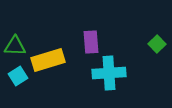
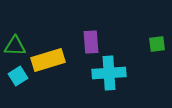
green square: rotated 36 degrees clockwise
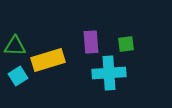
green square: moved 31 px left
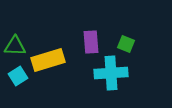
green square: rotated 30 degrees clockwise
cyan cross: moved 2 px right
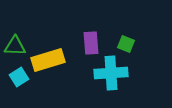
purple rectangle: moved 1 px down
cyan square: moved 1 px right, 1 px down
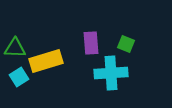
green triangle: moved 2 px down
yellow rectangle: moved 2 px left, 1 px down
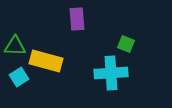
purple rectangle: moved 14 px left, 24 px up
green triangle: moved 2 px up
yellow rectangle: rotated 32 degrees clockwise
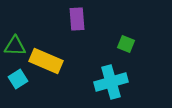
yellow rectangle: rotated 8 degrees clockwise
cyan cross: moved 9 px down; rotated 12 degrees counterclockwise
cyan square: moved 1 px left, 2 px down
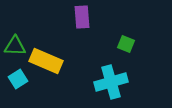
purple rectangle: moved 5 px right, 2 px up
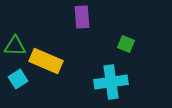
cyan cross: rotated 8 degrees clockwise
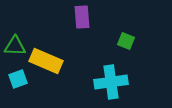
green square: moved 3 px up
cyan square: rotated 12 degrees clockwise
